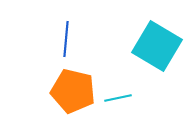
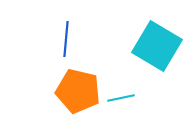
orange pentagon: moved 5 px right
cyan line: moved 3 px right
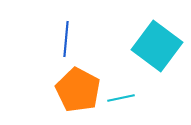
cyan square: rotated 6 degrees clockwise
orange pentagon: moved 1 px up; rotated 15 degrees clockwise
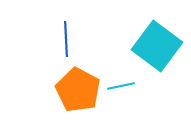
blue line: rotated 8 degrees counterclockwise
cyan line: moved 12 px up
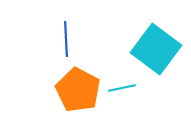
cyan square: moved 1 px left, 3 px down
cyan line: moved 1 px right, 2 px down
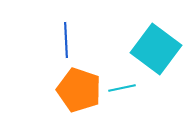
blue line: moved 1 px down
orange pentagon: moved 1 px right; rotated 9 degrees counterclockwise
